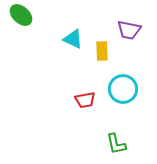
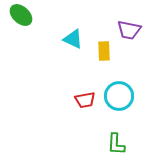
yellow rectangle: moved 2 px right
cyan circle: moved 4 px left, 7 px down
green L-shape: rotated 15 degrees clockwise
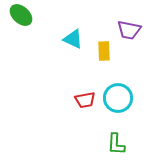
cyan circle: moved 1 px left, 2 px down
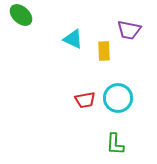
green L-shape: moved 1 px left
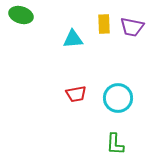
green ellipse: rotated 25 degrees counterclockwise
purple trapezoid: moved 3 px right, 3 px up
cyan triangle: rotated 30 degrees counterclockwise
yellow rectangle: moved 27 px up
red trapezoid: moved 9 px left, 6 px up
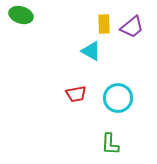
purple trapezoid: rotated 50 degrees counterclockwise
cyan triangle: moved 18 px right, 12 px down; rotated 35 degrees clockwise
green L-shape: moved 5 px left
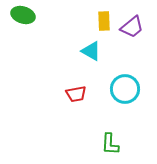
green ellipse: moved 2 px right
yellow rectangle: moved 3 px up
cyan circle: moved 7 px right, 9 px up
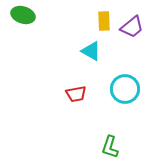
green L-shape: moved 3 px down; rotated 15 degrees clockwise
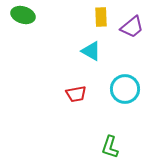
yellow rectangle: moved 3 px left, 4 px up
